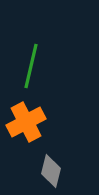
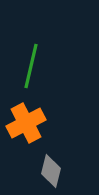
orange cross: moved 1 px down
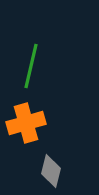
orange cross: rotated 12 degrees clockwise
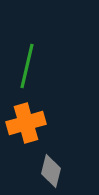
green line: moved 4 px left
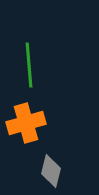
green line: moved 2 px right, 1 px up; rotated 18 degrees counterclockwise
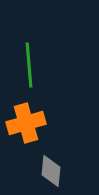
gray diamond: rotated 8 degrees counterclockwise
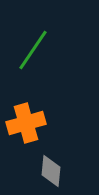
green line: moved 4 px right, 15 px up; rotated 39 degrees clockwise
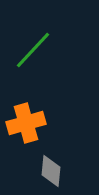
green line: rotated 9 degrees clockwise
